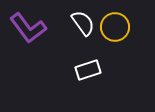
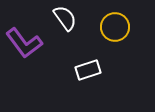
white semicircle: moved 18 px left, 5 px up
purple L-shape: moved 4 px left, 15 px down
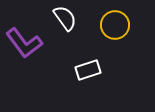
yellow circle: moved 2 px up
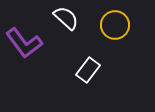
white semicircle: moved 1 px right; rotated 12 degrees counterclockwise
white rectangle: rotated 35 degrees counterclockwise
